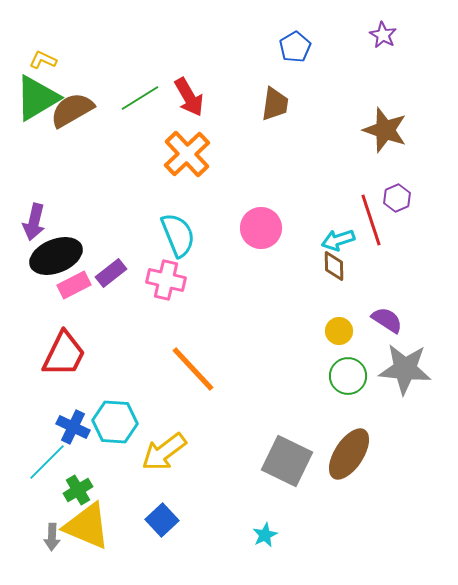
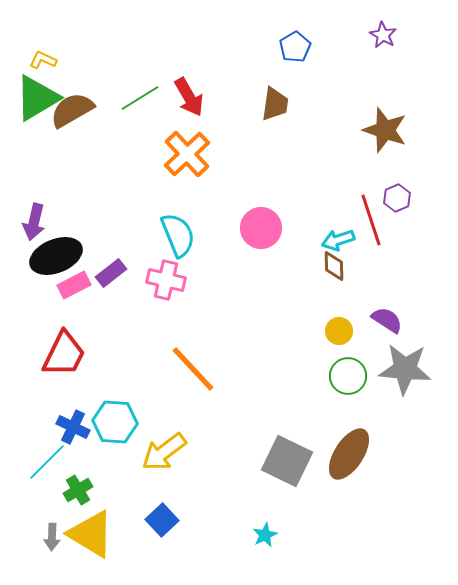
yellow triangle: moved 4 px right, 8 px down; rotated 8 degrees clockwise
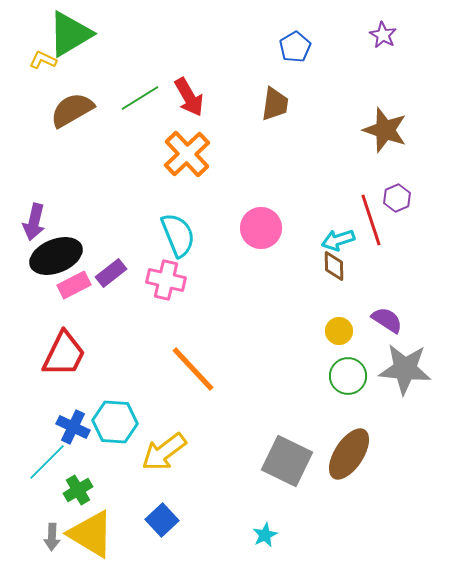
green triangle: moved 33 px right, 64 px up
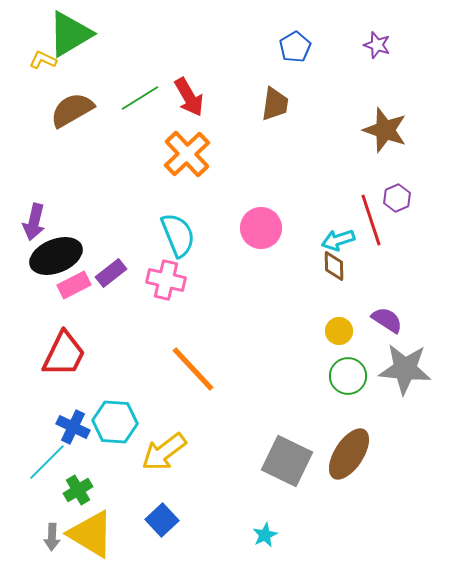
purple star: moved 6 px left, 10 px down; rotated 12 degrees counterclockwise
